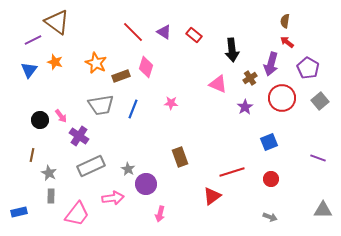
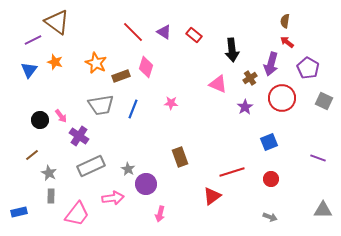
gray square at (320, 101): moved 4 px right; rotated 24 degrees counterclockwise
brown line at (32, 155): rotated 40 degrees clockwise
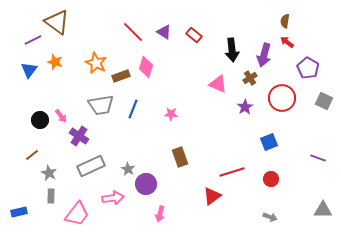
purple arrow at (271, 64): moved 7 px left, 9 px up
pink star at (171, 103): moved 11 px down
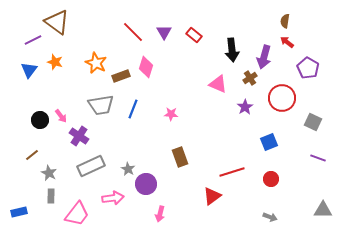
purple triangle at (164, 32): rotated 28 degrees clockwise
purple arrow at (264, 55): moved 2 px down
gray square at (324, 101): moved 11 px left, 21 px down
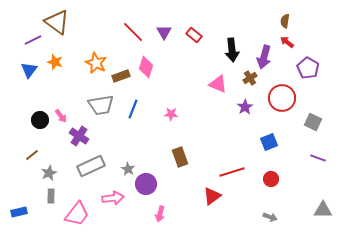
gray star at (49, 173): rotated 21 degrees clockwise
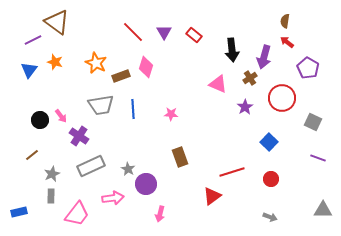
blue line at (133, 109): rotated 24 degrees counterclockwise
blue square at (269, 142): rotated 24 degrees counterclockwise
gray star at (49, 173): moved 3 px right, 1 px down
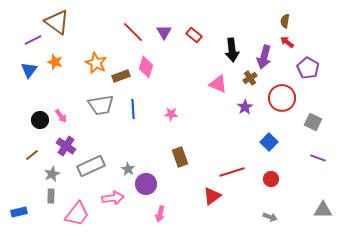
purple cross at (79, 136): moved 13 px left, 10 px down
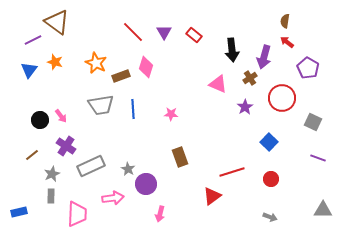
pink trapezoid at (77, 214): rotated 36 degrees counterclockwise
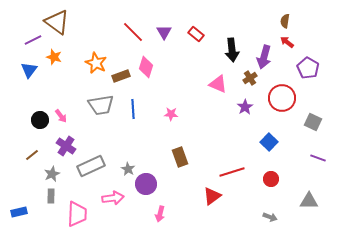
red rectangle at (194, 35): moved 2 px right, 1 px up
orange star at (55, 62): moved 1 px left, 5 px up
gray triangle at (323, 210): moved 14 px left, 9 px up
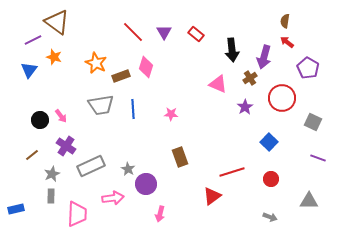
blue rectangle at (19, 212): moved 3 px left, 3 px up
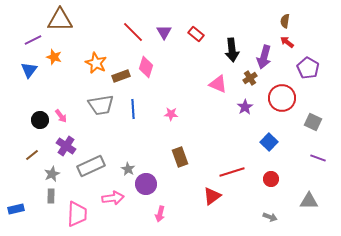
brown triangle at (57, 22): moved 3 px right, 2 px up; rotated 36 degrees counterclockwise
